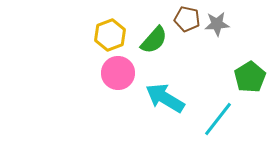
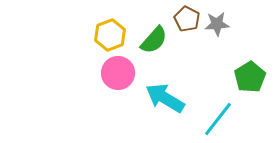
brown pentagon: rotated 15 degrees clockwise
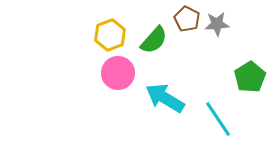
cyan line: rotated 72 degrees counterclockwise
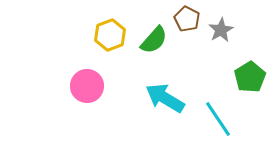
gray star: moved 4 px right, 6 px down; rotated 25 degrees counterclockwise
pink circle: moved 31 px left, 13 px down
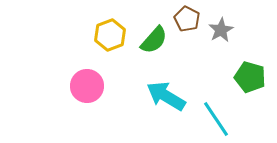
green pentagon: rotated 24 degrees counterclockwise
cyan arrow: moved 1 px right, 2 px up
cyan line: moved 2 px left
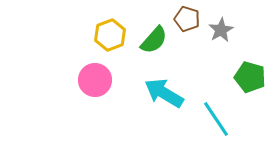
brown pentagon: rotated 10 degrees counterclockwise
pink circle: moved 8 px right, 6 px up
cyan arrow: moved 2 px left, 3 px up
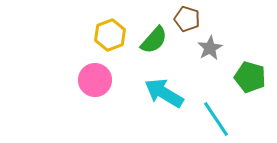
gray star: moved 11 px left, 18 px down
